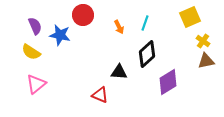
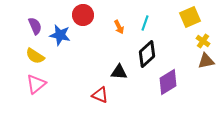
yellow semicircle: moved 4 px right, 4 px down
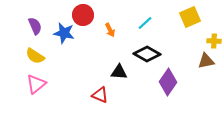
cyan line: rotated 28 degrees clockwise
orange arrow: moved 9 px left, 3 px down
blue star: moved 4 px right, 2 px up
yellow cross: moved 11 px right; rotated 32 degrees counterclockwise
black diamond: rotated 72 degrees clockwise
purple diamond: rotated 24 degrees counterclockwise
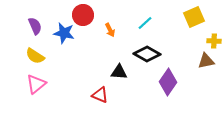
yellow square: moved 4 px right
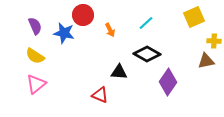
cyan line: moved 1 px right
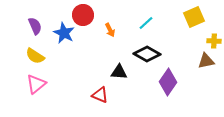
blue star: rotated 15 degrees clockwise
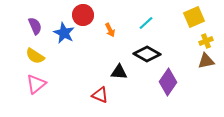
yellow cross: moved 8 px left; rotated 24 degrees counterclockwise
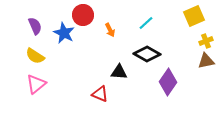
yellow square: moved 1 px up
red triangle: moved 1 px up
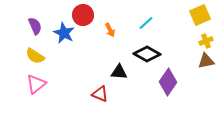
yellow square: moved 6 px right, 1 px up
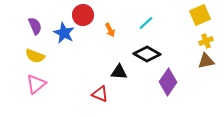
yellow semicircle: rotated 12 degrees counterclockwise
